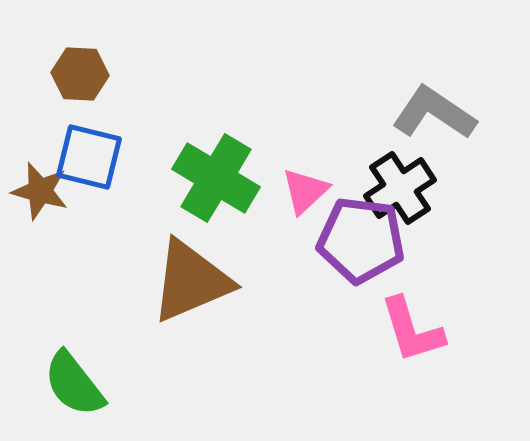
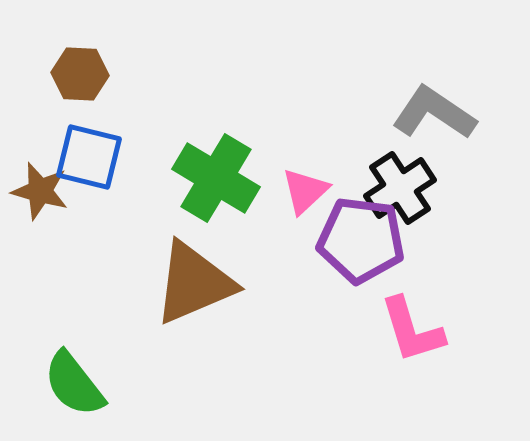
brown triangle: moved 3 px right, 2 px down
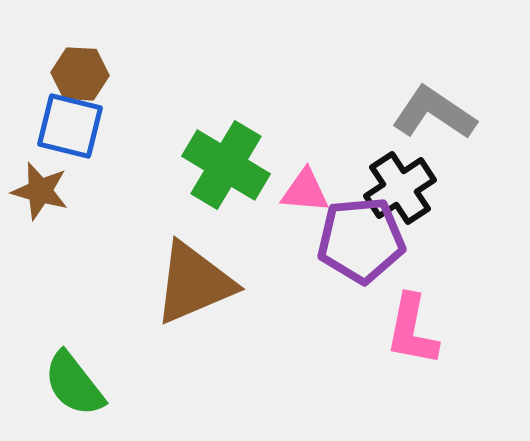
blue square: moved 19 px left, 31 px up
green cross: moved 10 px right, 13 px up
pink triangle: rotated 48 degrees clockwise
purple pentagon: rotated 12 degrees counterclockwise
pink L-shape: rotated 28 degrees clockwise
